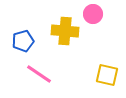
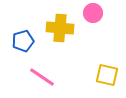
pink circle: moved 1 px up
yellow cross: moved 5 px left, 3 px up
pink line: moved 3 px right, 3 px down
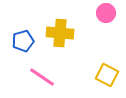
pink circle: moved 13 px right
yellow cross: moved 5 px down
yellow square: rotated 15 degrees clockwise
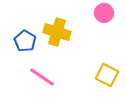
pink circle: moved 2 px left
yellow cross: moved 3 px left, 1 px up; rotated 12 degrees clockwise
blue pentagon: moved 2 px right; rotated 25 degrees counterclockwise
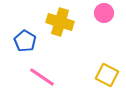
yellow cross: moved 3 px right, 10 px up
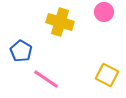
pink circle: moved 1 px up
blue pentagon: moved 4 px left, 10 px down
pink line: moved 4 px right, 2 px down
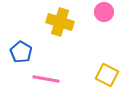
blue pentagon: moved 1 px down
pink line: rotated 24 degrees counterclockwise
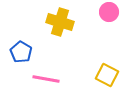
pink circle: moved 5 px right
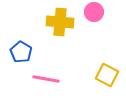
pink circle: moved 15 px left
yellow cross: rotated 12 degrees counterclockwise
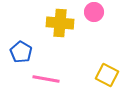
yellow cross: moved 1 px down
